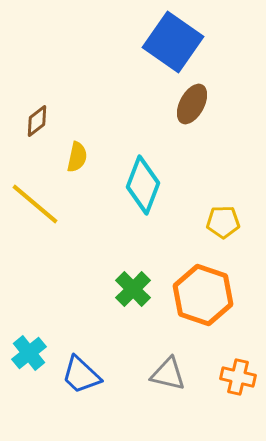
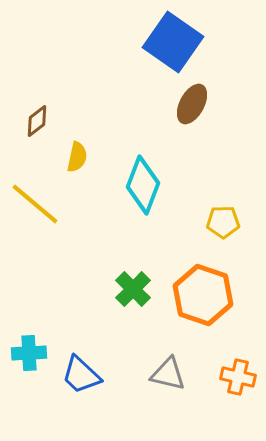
cyan cross: rotated 36 degrees clockwise
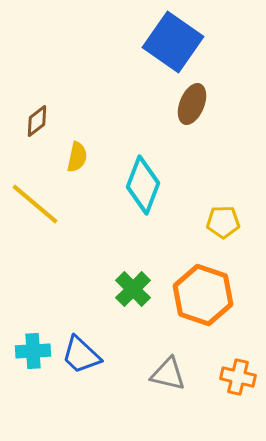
brown ellipse: rotated 6 degrees counterclockwise
cyan cross: moved 4 px right, 2 px up
blue trapezoid: moved 20 px up
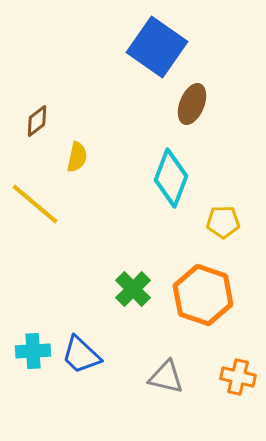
blue square: moved 16 px left, 5 px down
cyan diamond: moved 28 px right, 7 px up
gray triangle: moved 2 px left, 3 px down
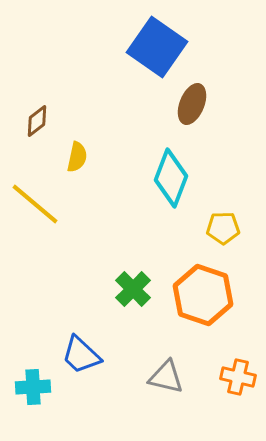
yellow pentagon: moved 6 px down
cyan cross: moved 36 px down
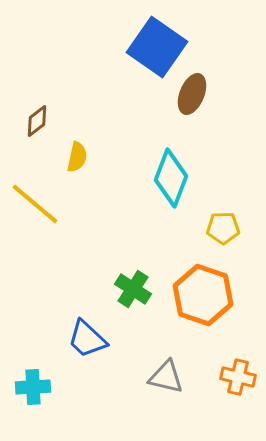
brown ellipse: moved 10 px up
green cross: rotated 12 degrees counterclockwise
blue trapezoid: moved 6 px right, 16 px up
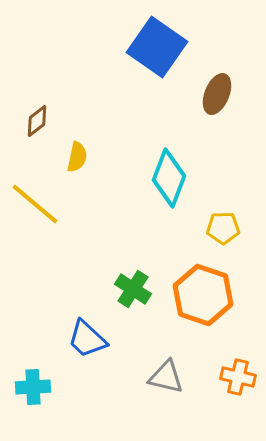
brown ellipse: moved 25 px right
cyan diamond: moved 2 px left
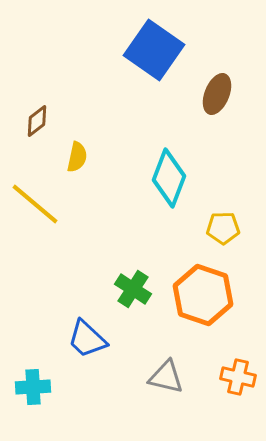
blue square: moved 3 px left, 3 px down
